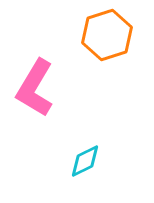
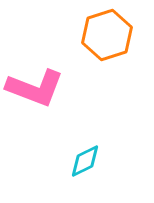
pink L-shape: rotated 100 degrees counterclockwise
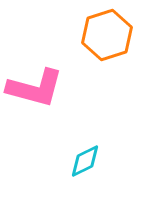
pink L-shape: rotated 6 degrees counterclockwise
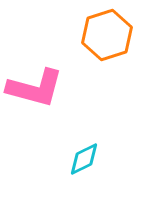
cyan diamond: moved 1 px left, 2 px up
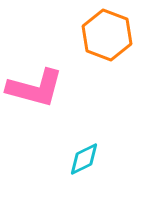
orange hexagon: rotated 21 degrees counterclockwise
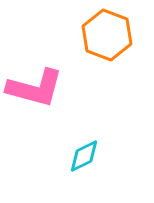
cyan diamond: moved 3 px up
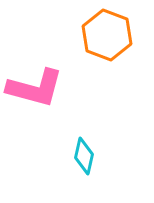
cyan diamond: rotated 51 degrees counterclockwise
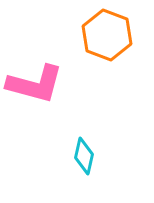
pink L-shape: moved 4 px up
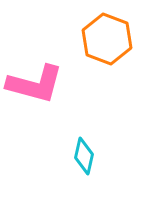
orange hexagon: moved 4 px down
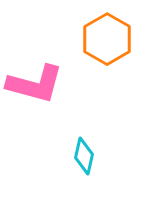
orange hexagon: rotated 9 degrees clockwise
